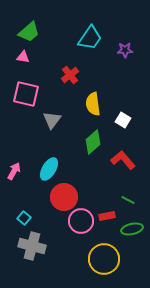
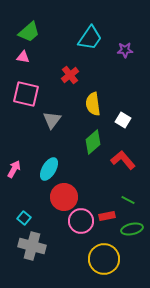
pink arrow: moved 2 px up
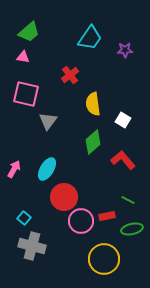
gray triangle: moved 4 px left, 1 px down
cyan ellipse: moved 2 px left
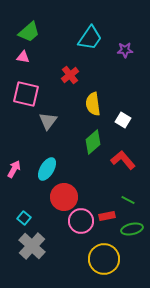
gray cross: rotated 28 degrees clockwise
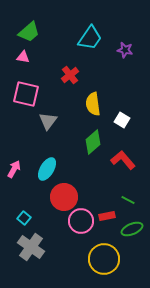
purple star: rotated 14 degrees clockwise
white square: moved 1 px left
green ellipse: rotated 10 degrees counterclockwise
gray cross: moved 1 px left, 1 px down; rotated 8 degrees counterclockwise
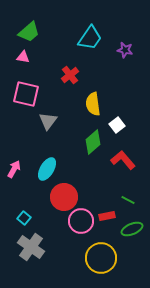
white square: moved 5 px left, 5 px down; rotated 21 degrees clockwise
yellow circle: moved 3 px left, 1 px up
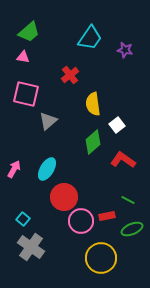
gray triangle: rotated 12 degrees clockwise
red L-shape: rotated 15 degrees counterclockwise
cyan square: moved 1 px left, 1 px down
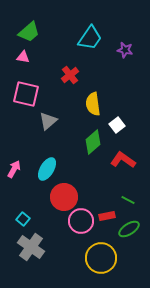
green ellipse: moved 3 px left; rotated 10 degrees counterclockwise
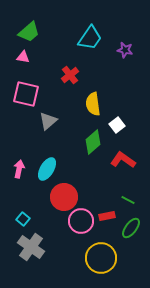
pink arrow: moved 5 px right; rotated 18 degrees counterclockwise
green ellipse: moved 2 px right, 1 px up; rotated 20 degrees counterclockwise
